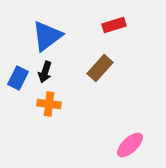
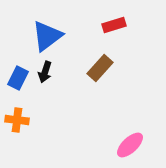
orange cross: moved 32 px left, 16 px down
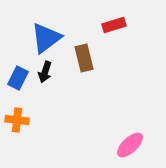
blue triangle: moved 1 px left, 2 px down
brown rectangle: moved 16 px left, 10 px up; rotated 56 degrees counterclockwise
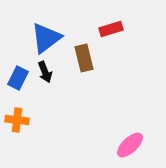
red rectangle: moved 3 px left, 4 px down
black arrow: rotated 40 degrees counterclockwise
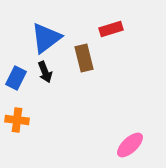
blue rectangle: moved 2 px left
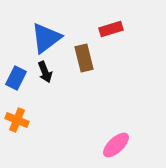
orange cross: rotated 15 degrees clockwise
pink ellipse: moved 14 px left
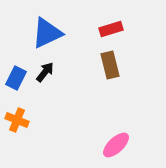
blue triangle: moved 1 px right, 5 px up; rotated 12 degrees clockwise
brown rectangle: moved 26 px right, 7 px down
black arrow: rotated 120 degrees counterclockwise
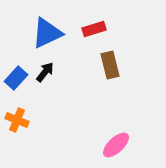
red rectangle: moved 17 px left
blue rectangle: rotated 15 degrees clockwise
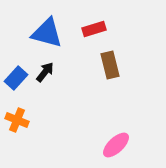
blue triangle: rotated 40 degrees clockwise
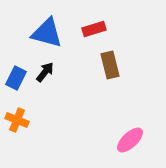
blue rectangle: rotated 15 degrees counterclockwise
pink ellipse: moved 14 px right, 5 px up
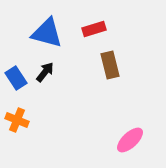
blue rectangle: rotated 60 degrees counterclockwise
